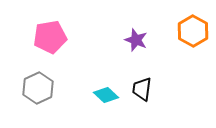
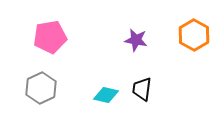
orange hexagon: moved 1 px right, 4 px down
purple star: rotated 10 degrees counterclockwise
gray hexagon: moved 3 px right
cyan diamond: rotated 30 degrees counterclockwise
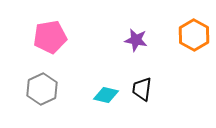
gray hexagon: moved 1 px right, 1 px down
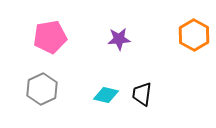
purple star: moved 17 px left, 1 px up; rotated 15 degrees counterclockwise
black trapezoid: moved 5 px down
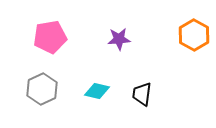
cyan diamond: moved 9 px left, 4 px up
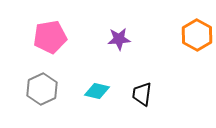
orange hexagon: moved 3 px right
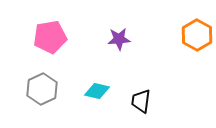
black trapezoid: moved 1 px left, 7 px down
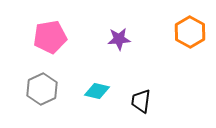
orange hexagon: moved 7 px left, 3 px up
